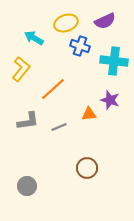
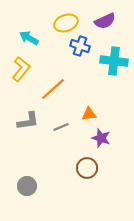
cyan arrow: moved 5 px left
purple star: moved 9 px left, 38 px down
gray line: moved 2 px right
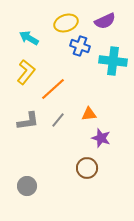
cyan cross: moved 1 px left
yellow L-shape: moved 5 px right, 3 px down
gray line: moved 3 px left, 7 px up; rotated 28 degrees counterclockwise
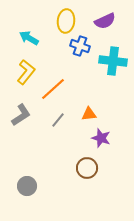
yellow ellipse: moved 2 px up; rotated 65 degrees counterclockwise
gray L-shape: moved 7 px left, 6 px up; rotated 25 degrees counterclockwise
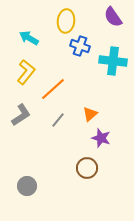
purple semicircle: moved 8 px right, 4 px up; rotated 80 degrees clockwise
orange triangle: moved 1 px right; rotated 35 degrees counterclockwise
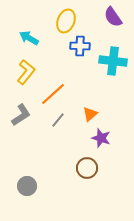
yellow ellipse: rotated 15 degrees clockwise
blue cross: rotated 18 degrees counterclockwise
orange line: moved 5 px down
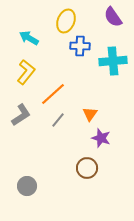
cyan cross: rotated 12 degrees counterclockwise
orange triangle: rotated 14 degrees counterclockwise
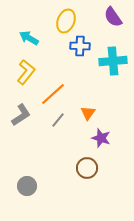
orange triangle: moved 2 px left, 1 px up
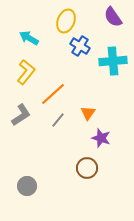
blue cross: rotated 30 degrees clockwise
